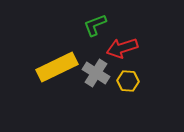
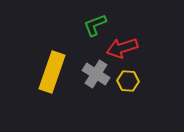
yellow rectangle: moved 5 px left, 5 px down; rotated 45 degrees counterclockwise
gray cross: moved 1 px down
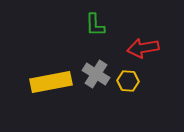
green L-shape: rotated 70 degrees counterclockwise
red arrow: moved 21 px right; rotated 8 degrees clockwise
yellow rectangle: moved 1 px left, 10 px down; rotated 60 degrees clockwise
